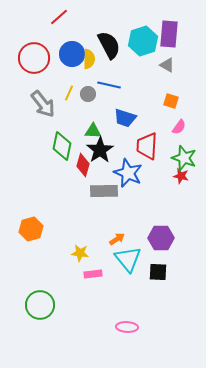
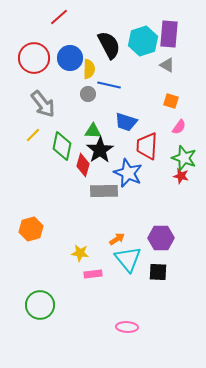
blue circle: moved 2 px left, 4 px down
yellow semicircle: moved 10 px down
yellow line: moved 36 px left, 42 px down; rotated 21 degrees clockwise
blue trapezoid: moved 1 px right, 4 px down
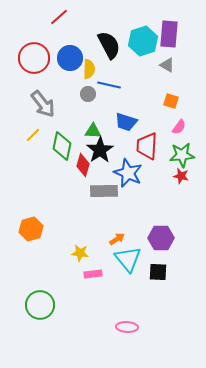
green star: moved 2 px left, 3 px up; rotated 25 degrees counterclockwise
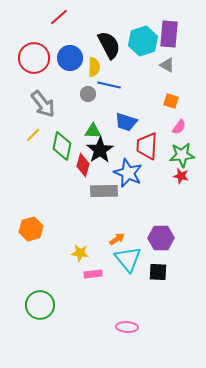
yellow semicircle: moved 5 px right, 2 px up
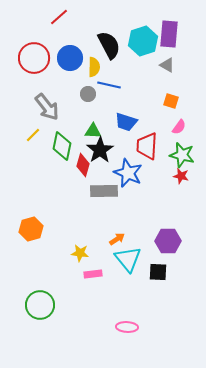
gray arrow: moved 4 px right, 3 px down
green star: rotated 20 degrees clockwise
purple hexagon: moved 7 px right, 3 px down
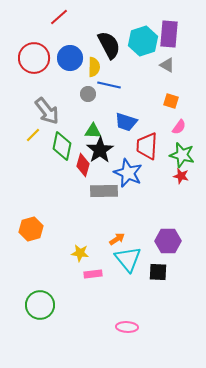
gray arrow: moved 4 px down
